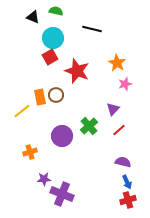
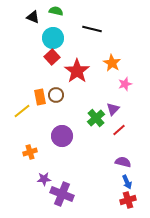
red square: moved 2 px right; rotated 14 degrees counterclockwise
orange star: moved 5 px left
red star: rotated 15 degrees clockwise
green cross: moved 7 px right, 8 px up
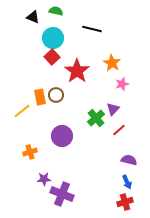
pink star: moved 3 px left
purple semicircle: moved 6 px right, 2 px up
red cross: moved 3 px left, 2 px down
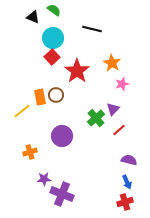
green semicircle: moved 2 px left, 1 px up; rotated 24 degrees clockwise
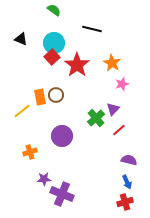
black triangle: moved 12 px left, 22 px down
cyan circle: moved 1 px right, 5 px down
red star: moved 6 px up
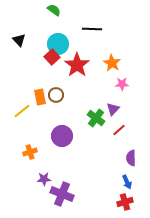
black line: rotated 12 degrees counterclockwise
black triangle: moved 2 px left, 1 px down; rotated 24 degrees clockwise
cyan circle: moved 4 px right, 1 px down
pink star: rotated 16 degrees clockwise
green cross: rotated 12 degrees counterclockwise
purple semicircle: moved 2 px right, 2 px up; rotated 105 degrees counterclockwise
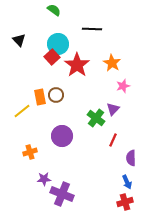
pink star: moved 1 px right, 2 px down; rotated 16 degrees counterclockwise
red line: moved 6 px left, 10 px down; rotated 24 degrees counterclockwise
